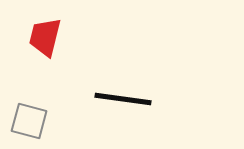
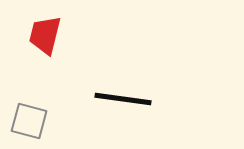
red trapezoid: moved 2 px up
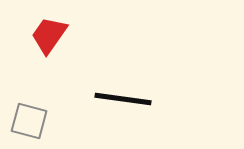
red trapezoid: moved 4 px right; rotated 21 degrees clockwise
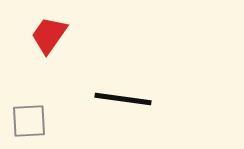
gray square: rotated 18 degrees counterclockwise
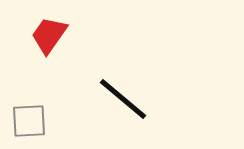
black line: rotated 32 degrees clockwise
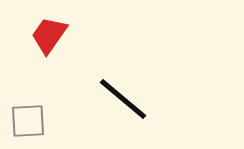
gray square: moved 1 px left
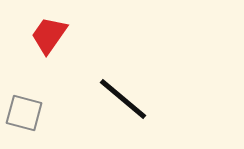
gray square: moved 4 px left, 8 px up; rotated 18 degrees clockwise
